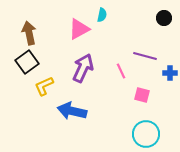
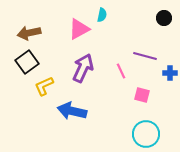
brown arrow: rotated 90 degrees counterclockwise
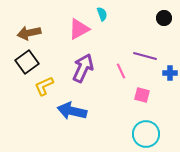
cyan semicircle: moved 1 px up; rotated 32 degrees counterclockwise
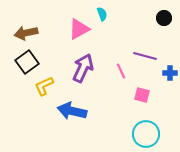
brown arrow: moved 3 px left
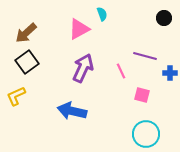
brown arrow: rotated 30 degrees counterclockwise
yellow L-shape: moved 28 px left, 10 px down
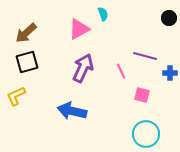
cyan semicircle: moved 1 px right
black circle: moved 5 px right
black square: rotated 20 degrees clockwise
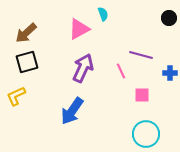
purple line: moved 4 px left, 1 px up
pink square: rotated 14 degrees counterclockwise
blue arrow: rotated 68 degrees counterclockwise
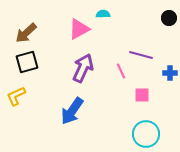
cyan semicircle: rotated 72 degrees counterclockwise
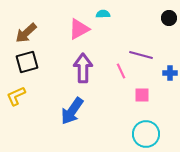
purple arrow: rotated 24 degrees counterclockwise
